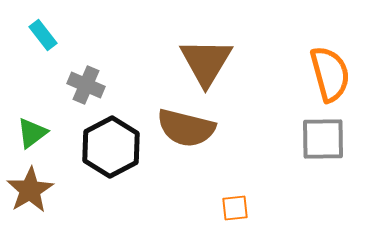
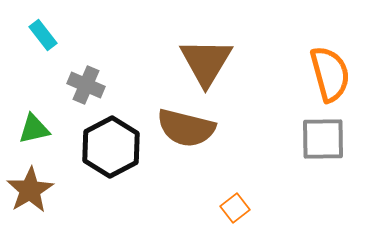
green triangle: moved 2 px right, 4 px up; rotated 24 degrees clockwise
orange square: rotated 32 degrees counterclockwise
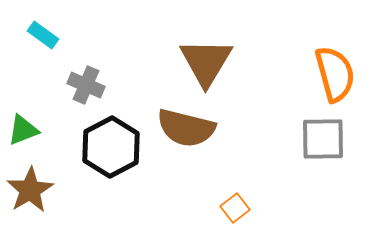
cyan rectangle: rotated 16 degrees counterclockwise
orange semicircle: moved 5 px right
green triangle: moved 11 px left, 1 px down; rotated 8 degrees counterclockwise
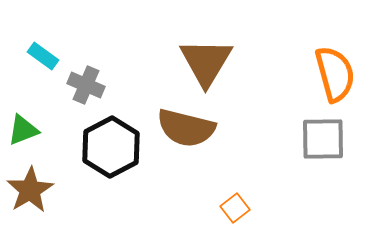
cyan rectangle: moved 21 px down
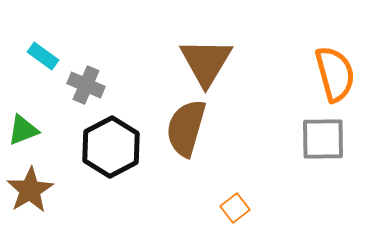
brown semicircle: rotated 92 degrees clockwise
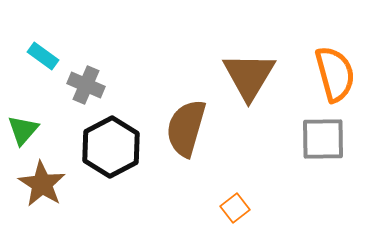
brown triangle: moved 43 px right, 14 px down
green triangle: rotated 28 degrees counterclockwise
brown star: moved 12 px right, 6 px up; rotated 9 degrees counterclockwise
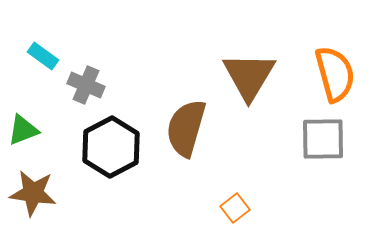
green triangle: rotated 28 degrees clockwise
brown star: moved 9 px left, 9 px down; rotated 24 degrees counterclockwise
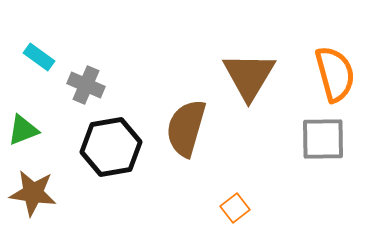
cyan rectangle: moved 4 px left, 1 px down
black hexagon: rotated 18 degrees clockwise
